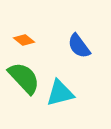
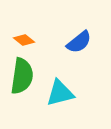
blue semicircle: moved 4 px up; rotated 92 degrees counterclockwise
green semicircle: moved 2 px left, 2 px up; rotated 51 degrees clockwise
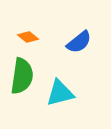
orange diamond: moved 4 px right, 3 px up
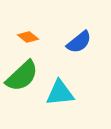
green semicircle: rotated 39 degrees clockwise
cyan triangle: rotated 8 degrees clockwise
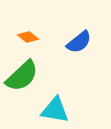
cyan triangle: moved 5 px left, 17 px down; rotated 16 degrees clockwise
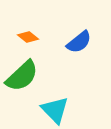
cyan triangle: rotated 36 degrees clockwise
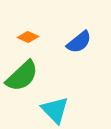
orange diamond: rotated 15 degrees counterclockwise
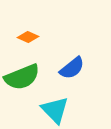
blue semicircle: moved 7 px left, 26 px down
green semicircle: moved 1 px down; rotated 21 degrees clockwise
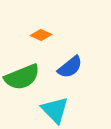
orange diamond: moved 13 px right, 2 px up
blue semicircle: moved 2 px left, 1 px up
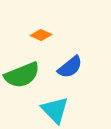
green semicircle: moved 2 px up
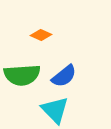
blue semicircle: moved 6 px left, 9 px down
green semicircle: rotated 18 degrees clockwise
